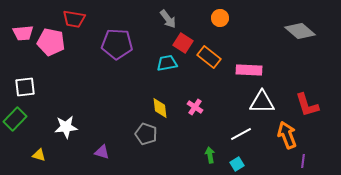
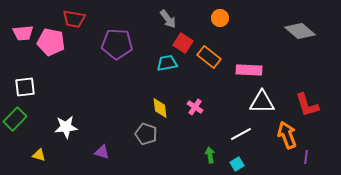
purple line: moved 3 px right, 4 px up
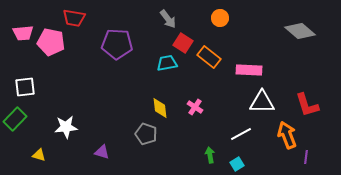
red trapezoid: moved 1 px up
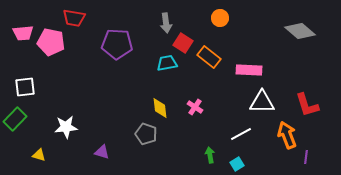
gray arrow: moved 2 px left, 4 px down; rotated 30 degrees clockwise
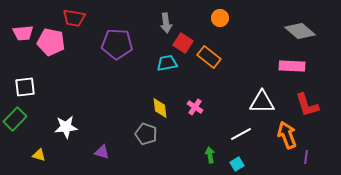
pink rectangle: moved 43 px right, 4 px up
